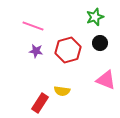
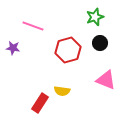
purple star: moved 23 px left, 3 px up
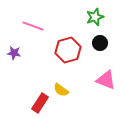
purple star: moved 1 px right, 5 px down
yellow semicircle: moved 1 px left, 1 px up; rotated 28 degrees clockwise
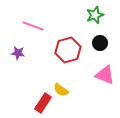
green star: moved 2 px up
purple star: moved 4 px right
pink triangle: moved 1 px left, 5 px up
red rectangle: moved 3 px right
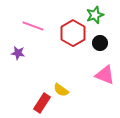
red hexagon: moved 5 px right, 17 px up; rotated 15 degrees counterclockwise
red rectangle: moved 1 px left
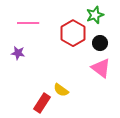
pink line: moved 5 px left, 3 px up; rotated 20 degrees counterclockwise
pink triangle: moved 4 px left, 7 px up; rotated 15 degrees clockwise
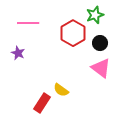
purple star: rotated 16 degrees clockwise
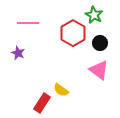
green star: moved 1 px left; rotated 24 degrees counterclockwise
pink triangle: moved 2 px left, 2 px down
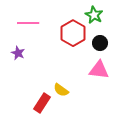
pink triangle: rotated 30 degrees counterclockwise
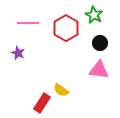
red hexagon: moved 7 px left, 5 px up
